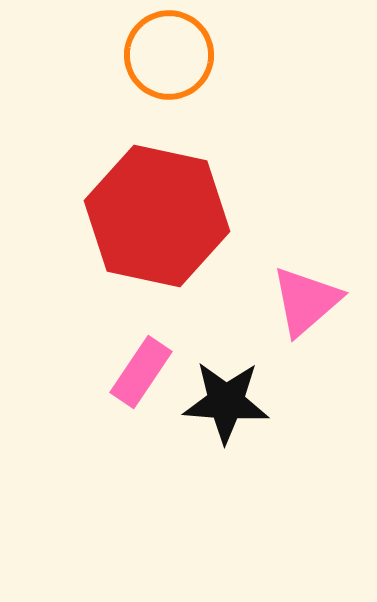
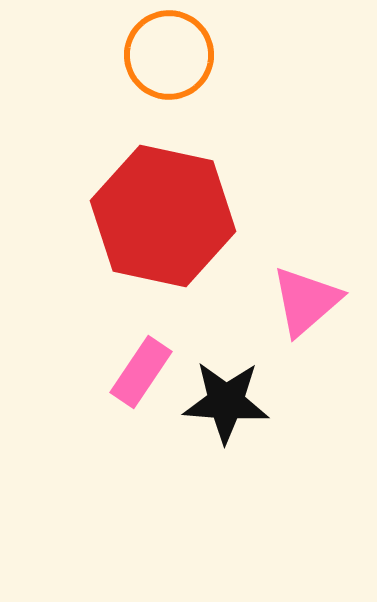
red hexagon: moved 6 px right
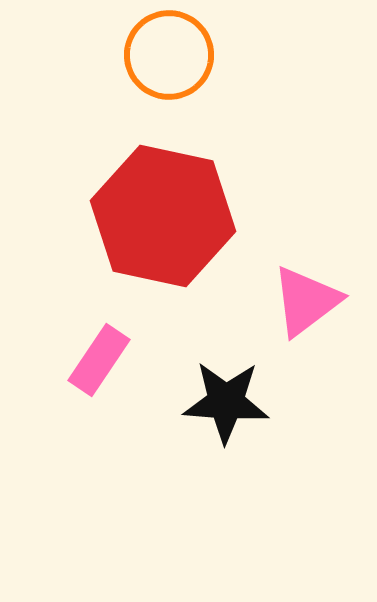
pink triangle: rotated 4 degrees clockwise
pink rectangle: moved 42 px left, 12 px up
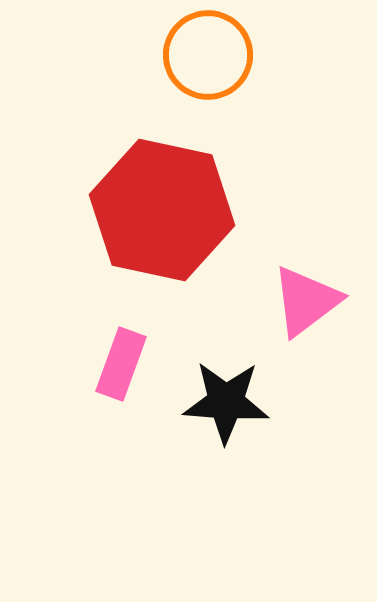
orange circle: moved 39 px right
red hexagon: moved 1 px left, 6 px up
pink rectangle: moved 22 px right, 4 px down; rotated 14 degrees counterclockwise
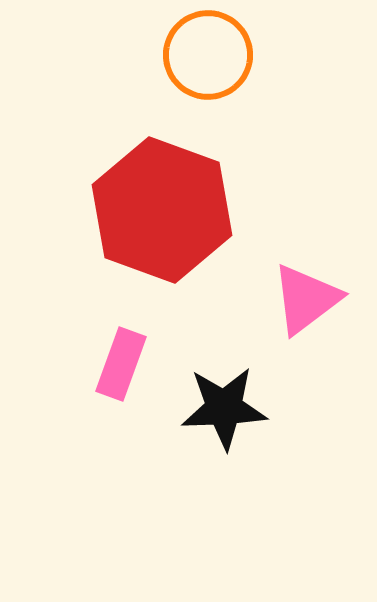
red hexagon: rotated 8 degrees clockwise
pink triangle: moved 2 px up
black star: moved 2 px left, 6 px down; rotated 6 degrees counterclockwise
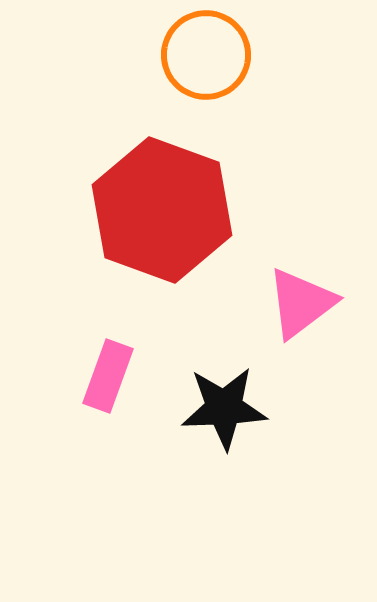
orange circle: moved 2 px left
pink triangle: moved 5 px left, 4 px down
pink rectangle: moved 13 px left, 12 px down
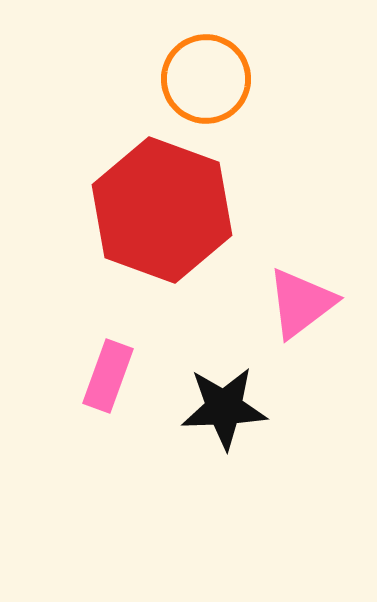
orange circle: moved 24 px down
